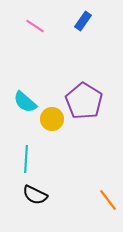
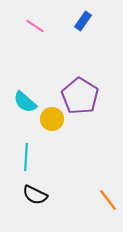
purple pentagon: moved 4 px left, 5 px up
cyan line: moved 2 px up
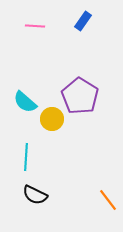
pink line: rotated 30 degrees counterclockwise
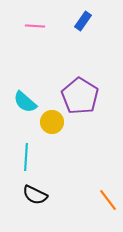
yellow circle: moved 3 px down
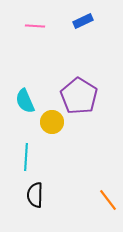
blue rectangle: rotated 30 degrees clockwise
purple pentagon: moved 1 px left
cyan semicircle: moved 1 px up; rotated 25 degrees clockwise
black semicircle: rotated 65 degrees clockwise
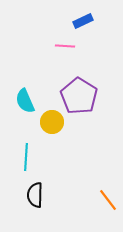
pink line: moved 30 px right, 20 px down
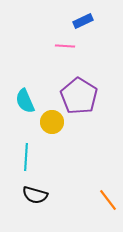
black semicircle: rotated 75 degrees counterclockwise
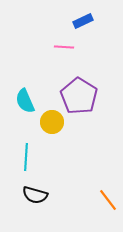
pink line: moved 1 px left, 1 px down
